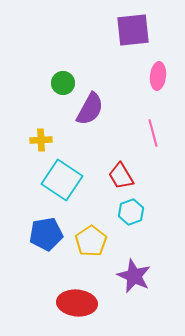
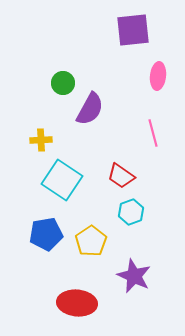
red trapezoid: rotated 24 degrees counterclockwise
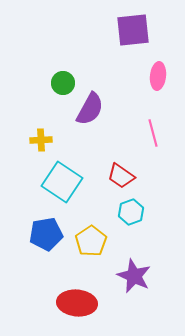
cyan square: moved 2 px down
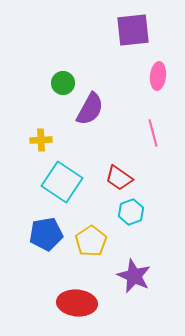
red trapezoid: moved 2 px left, 2 px down
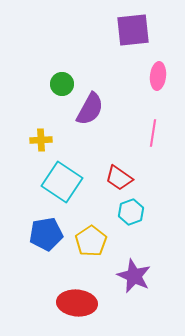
green circle: moved 1 px left, 1 px down
pink line: rotated 24 degrees clockwise
